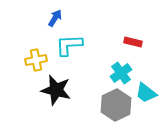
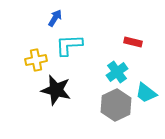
cyan cross: moved 4 px left, 1 px up
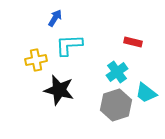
black star: moved 3 px right
gray hexagon: rotated 8 degrees clockwise
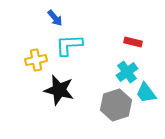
blue arrow: rotated 108 degrees clockwise
cyan cross: moved 10 px right
cyan trapezoid: rotated 15 degrees clockwise
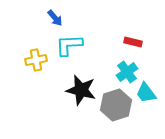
black star: moved 22 px right
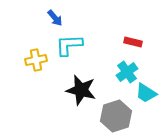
cyan trapezoid: rotated 20 degrees counterclockwise
gray hexagon: moved 11 px down
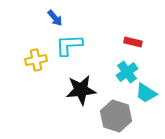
black star: rotated 20 degrees counterclockwise
gray hexagon: rotated 24 degrees counterclockwise
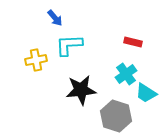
cyan cross: moved 1 px left, 2 px down
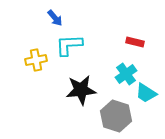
red rectangle: moved 2 px right
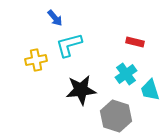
cyan L-shape: rotated 12 degrees counterclockwise
cyan trapezoid: moved 4 px right, 3 px up; rotated 40 degrees clockwise
